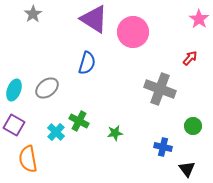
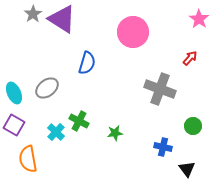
purple triangle: moved 32 px left
cyan ellipse: moved 3 px down; rotated 45 degrees counterclockwise
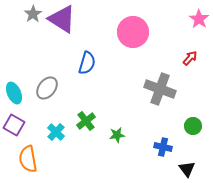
gray ellipse: rotated 15 degrees counterclockwise
green cross: moved 7 px right; rotated 24 degrees clockwise
green star: moved 2 px right, 2 px down
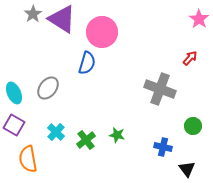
pink circle: moved 31 px left
gray ellipse: moved 1 px right
green cross: moved 19 px down
green star: rotated 21 degrees clockwise
